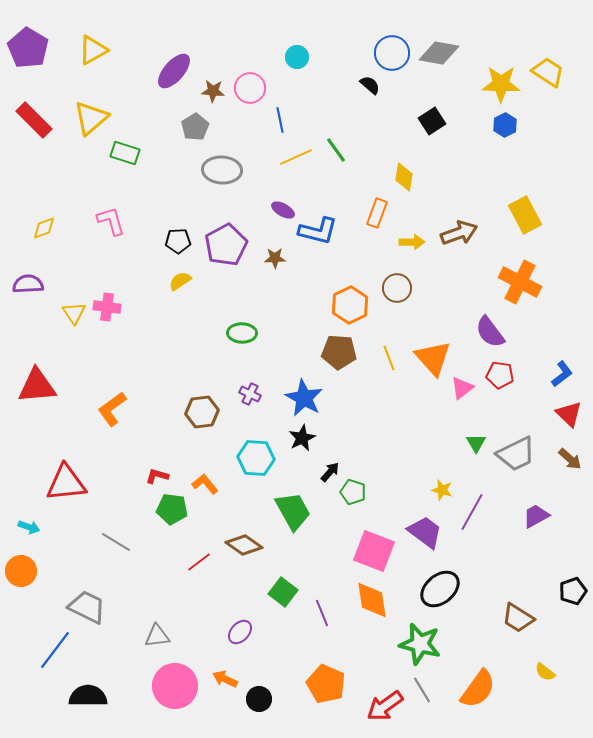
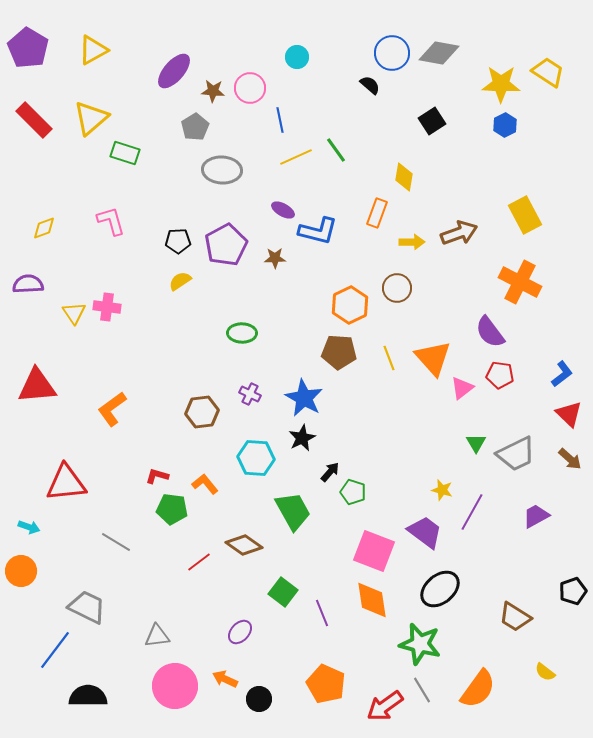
brown trapezoid at (518, 618): moved 3 px left, 1 px up
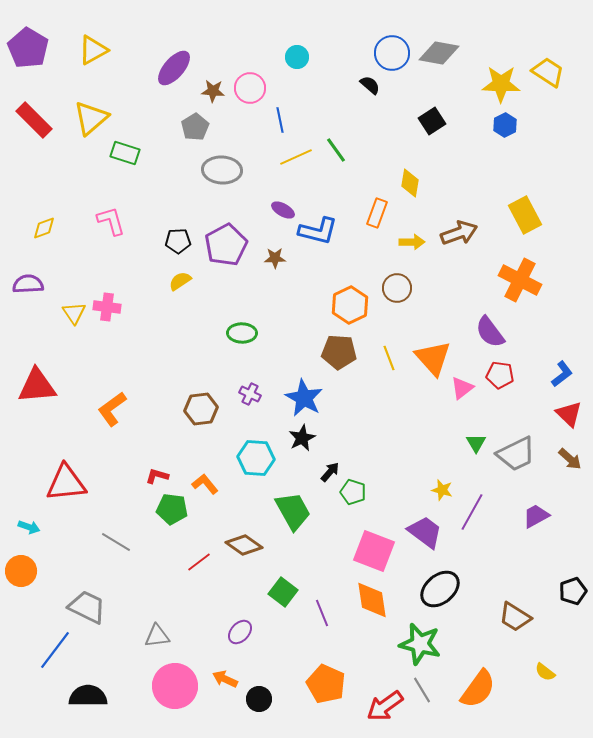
purple ellipse at (174, 71): moved 3 px up
yellow diamond at (404, 177): moved 6 px right, 6 px down
orange cross at (520, 282): moved 2 px up
brown hexagon at (202, 412): moved 1 px left, 3 px up
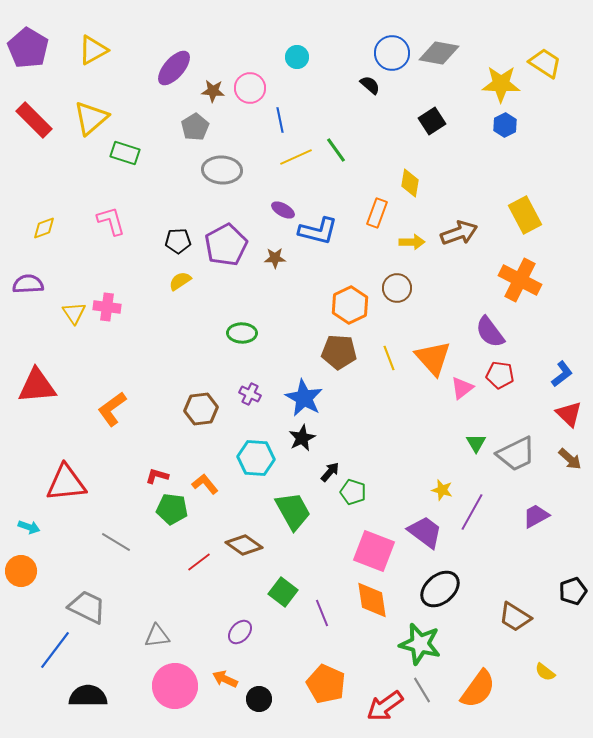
yellow trapezoid at (548, 72): moved 3 px left, 9 px up
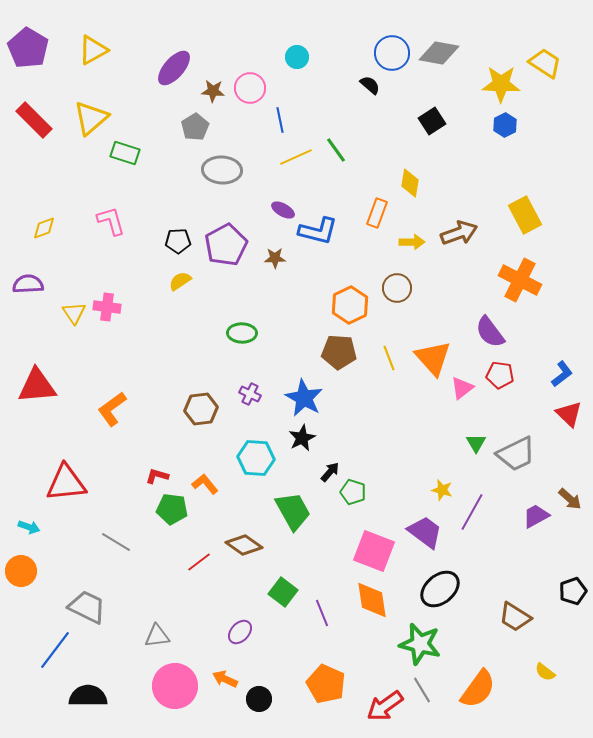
brown arrow at (570, 459): moved 40 px down
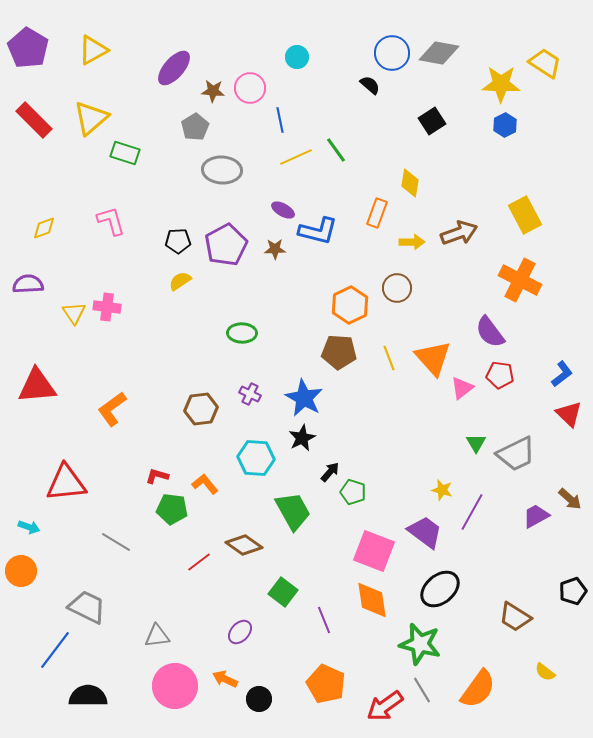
brown star at (275, 258): moved 9 px up
purple line at (322, 613): moved 2 px right, 7 px down
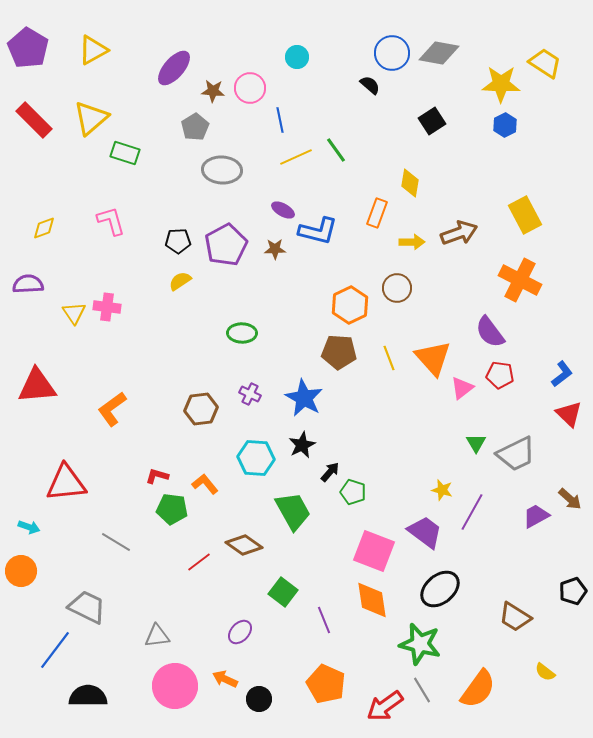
black star at (302, 438): moved 7 px down
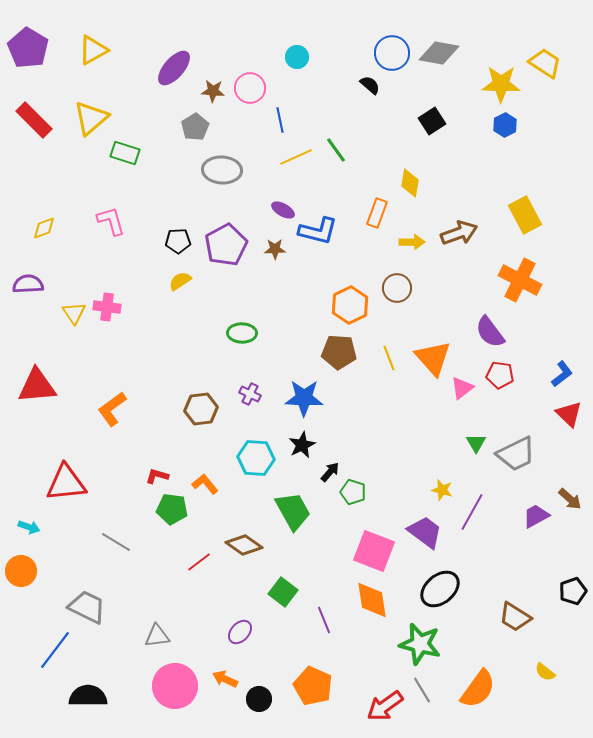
blue star at (304, 398): rotated 27 degrees counterclockwise
orange pentagon at (326, 684): moved 13 px left, 2 px down
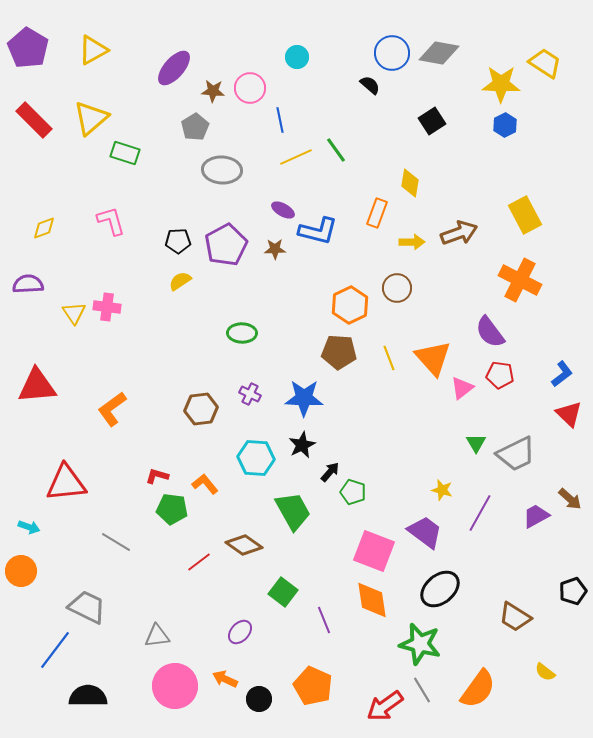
purple line at (472, 512): moved 8 px right, 1 px down
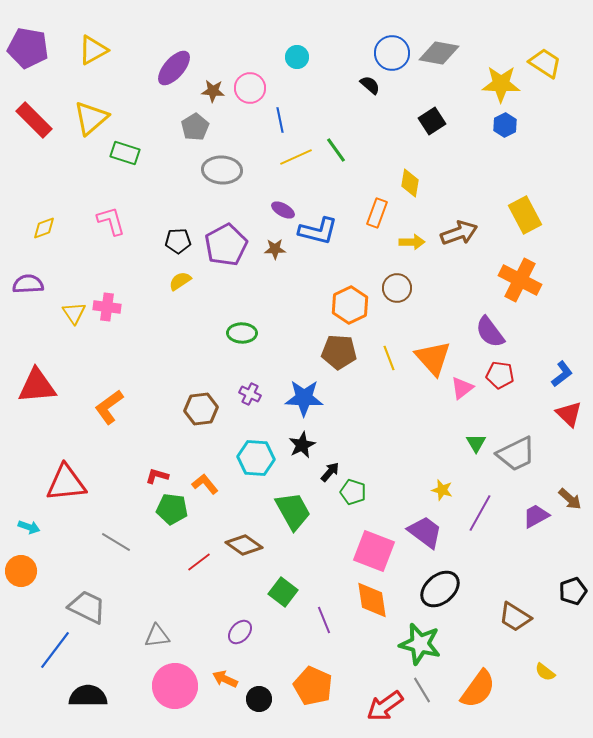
purple pentagon at (28, 48): rotated 21 degrees counterclockwise
orange L-shape at (112, 409): moved 3 px left, 2 px up
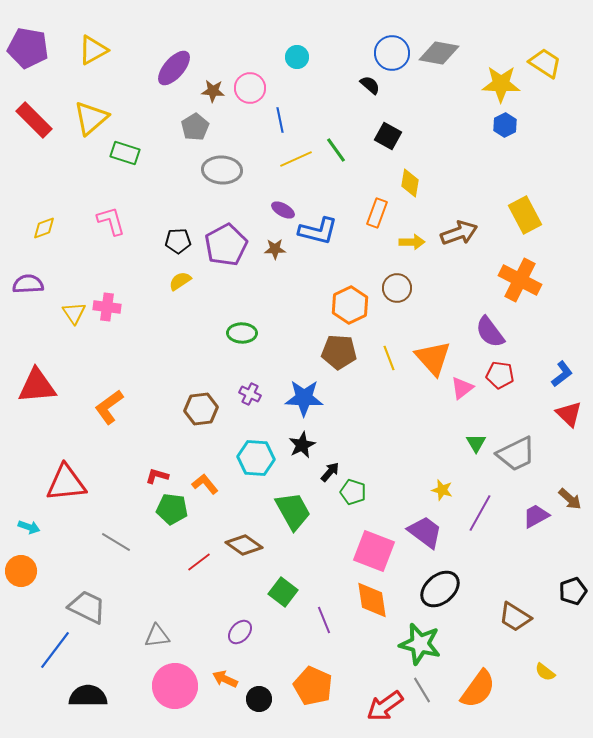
black square at (432, 121): moved 44 px left, 15 px down; rotated 28 degrees counterclockwise
yellow line at (296, 157): moved 2 px down
